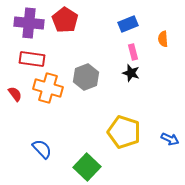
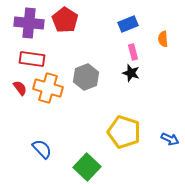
red semicircle: moved 5 px right, 6 px up
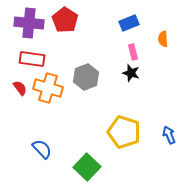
blue rectangle: moved 1 px right, 1 px up
blue arrow: moved 1 px left, 4 px up; rotated 138 degrees counterclockwise
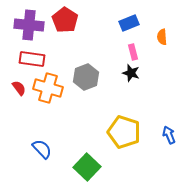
purple cross: moved 2 px down
orange semicircle: moved 1 px left, 2 px up
red semicircle: moved 1 px left
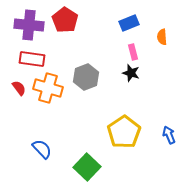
yellow pentagon: rotated 20 degrees clockwise
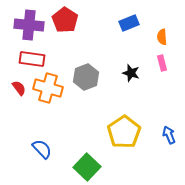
pink rectangle: moved 29 px right, 11 px down
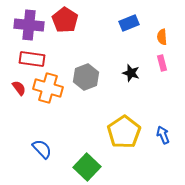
blue arrow: moved 6 px left
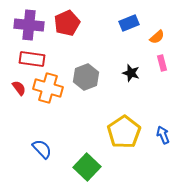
red pentagon: moved 2 px right, 3 px down; rotated 15 degrees clockwise
orange semicircle: moved 5 px left; rotated 126 degrees counterclockwise
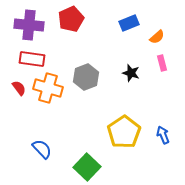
red pentagon: moved 4 px right, 4 px up
